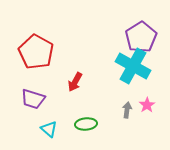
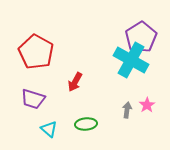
cyan cross: moved 2 px left, 6 px up
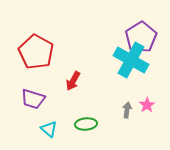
red arrow: moved 2 px left, 1 px up
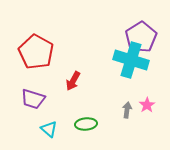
cyan cross: rotated 12 degrees counterclockwise
